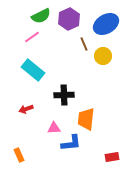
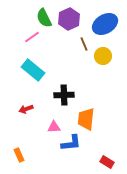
green semicircle: moved 3 px right, 2 px down; rotated 90 degrees clockwise
blue ellipse: moved 1 px left
pink triangle: moved 1 px up
red rectangle: moved 5 px left, 5 px down; rotated 40 degrees clockwise
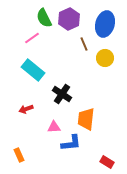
blue ellipse: rotated 45 degrees counterclockwise
pink line: moved 1 px down
yellow circle: moved 2 px right, 2 px down
black cross: moved 2 px left, 1 px up; rotated 36 degrees clockwise
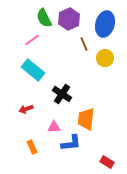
pink line: moved 2 px down
orange rectangle: moved 13 px right, 8 px up
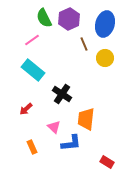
red arrow: rotated 24 degrees counterclockwise
pink triangle: rotated 48 degrees clockwise
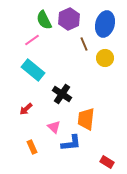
green semicircle: moved 2 px down
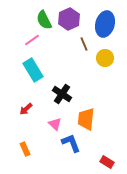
cyan rectangle: rotated 20 degrees clockwise
pink triangle: moved 1 px right, 3 px up
blue L-shape: rotated 105 degrees counterclockwise
orange rectangle: moved 7 px left, 2 px down
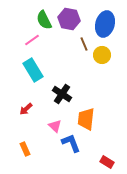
purple hexagon: rotated 25 degrees counterclockwise
yellow circle: moved 3 px left, 3 px up
pink triangle: moved 2 px down
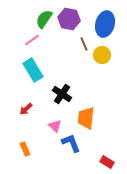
green semicircle: moved 1 px up; rotated 60 degrees clockwise
orange trapezoid: moved 1 px up
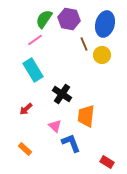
pink line: moved 3 px right
orange trapezoid: moved 2 px up
orange rectangle: rotated 24 degrees counterclockwise
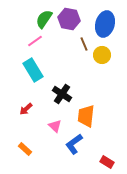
pink line: moved 1 px down
blue L-shape: moved 3 px right, 1 px down; rotated 105 degrees counterclockwise
